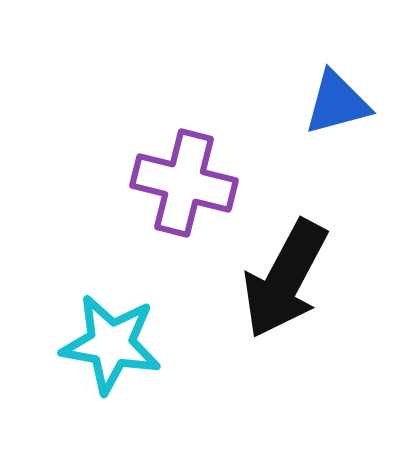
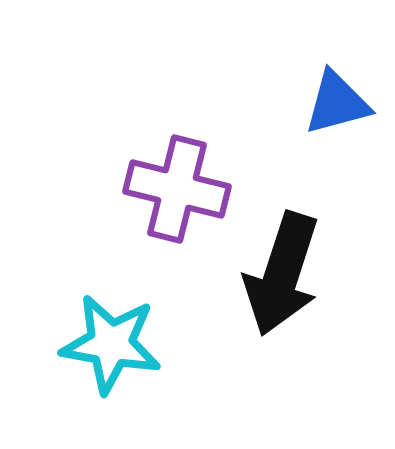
purple cross: moved 7 px left, 6 px down
black arrow: moved 3 px left, 5 px up; rotated 10 degrees counterclockwise
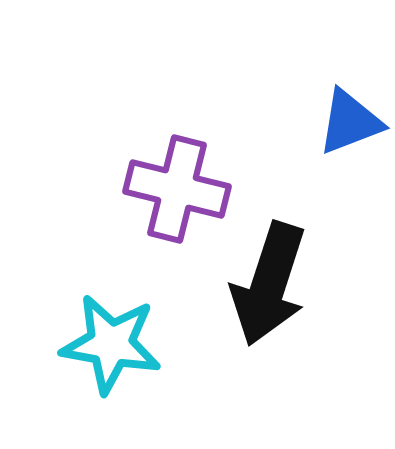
blue triangle: moved 13 px right, 19 px down; rotated 6 degrees counterclockwise
black arrow: moved 13 px left, 10 px down
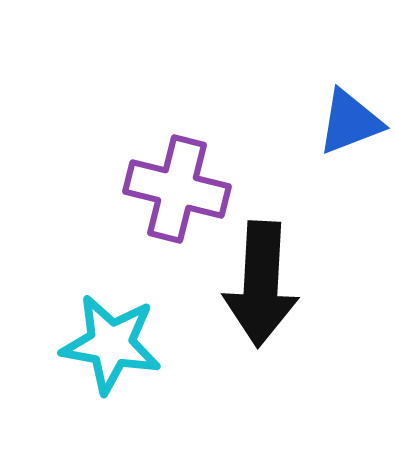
black arrow: moved 8 px left; rotated 15 degrees counterclockwise
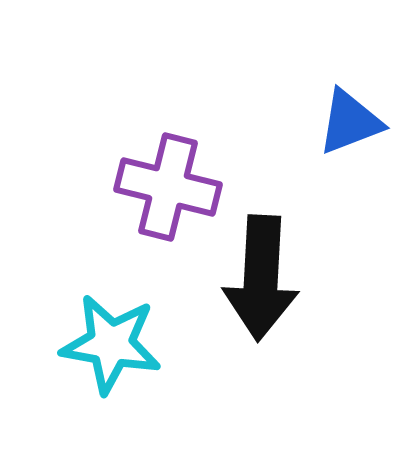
purple cross: moved 9 px left, 2 px up
black arrow: moved 6 px up
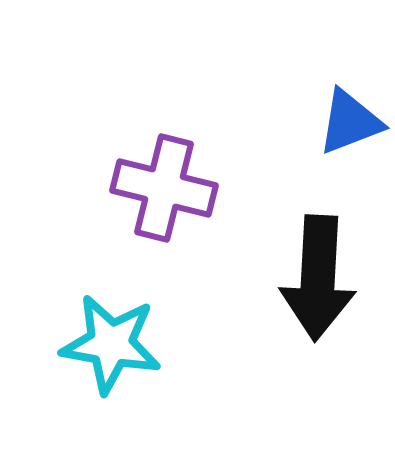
purple cross: moved 4 px left, 1 px down
black arrow: moved 57 px right
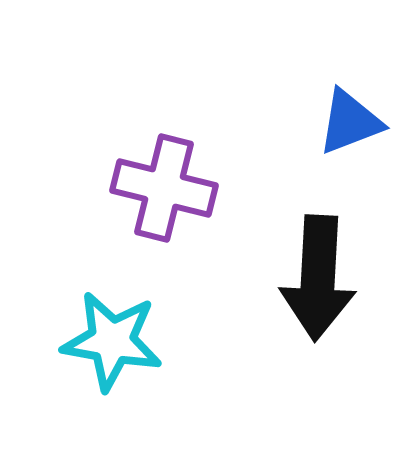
cyan star: moved 1 px right, 3 px up
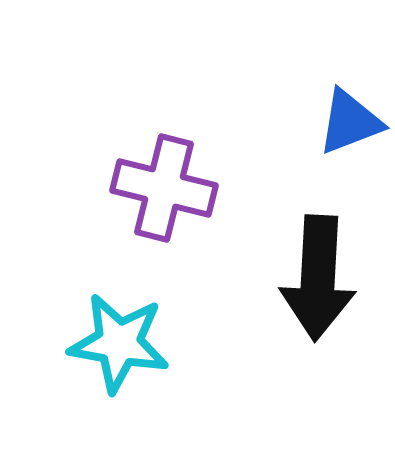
cyan star: moved 7 px right, 2 px down
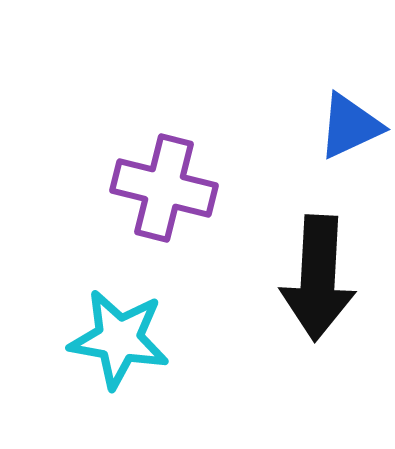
blue triangle: moved 4 px down; rotated 4 degrees counterclockwise
cyan star: moved 4 px up
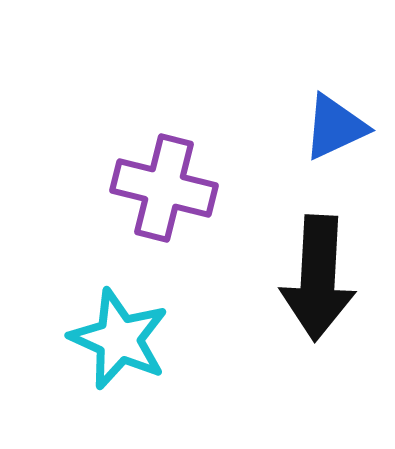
blue triangle: moved 15 px left, 1 px down
cyan star: rotated 14 degrees clockwise
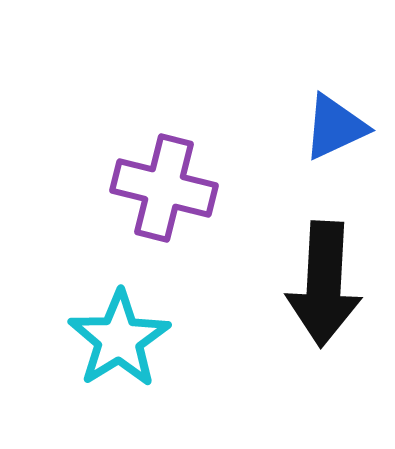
black arrow: moved 6 px right, 6 px down
cyan star: rotated 16 degrees clockwise
